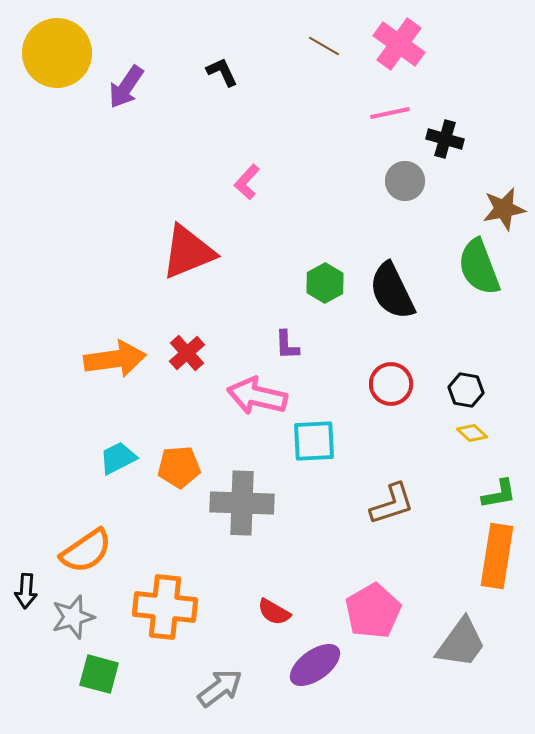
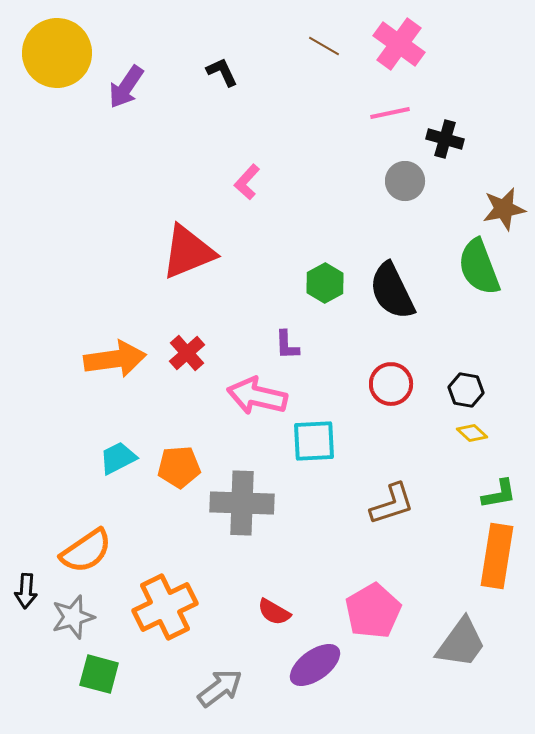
orange cross: rotated 32 degrees counterclockwise
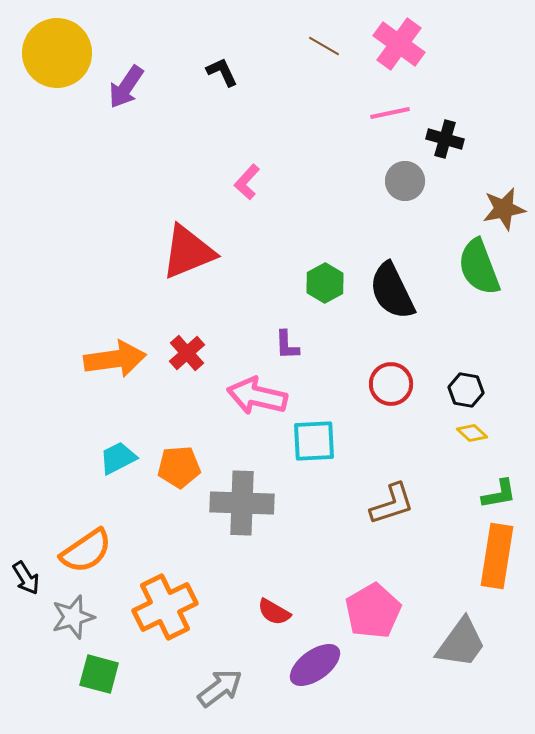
black arrow: moved 13 px up; rotated 36 degrees counterclockwise
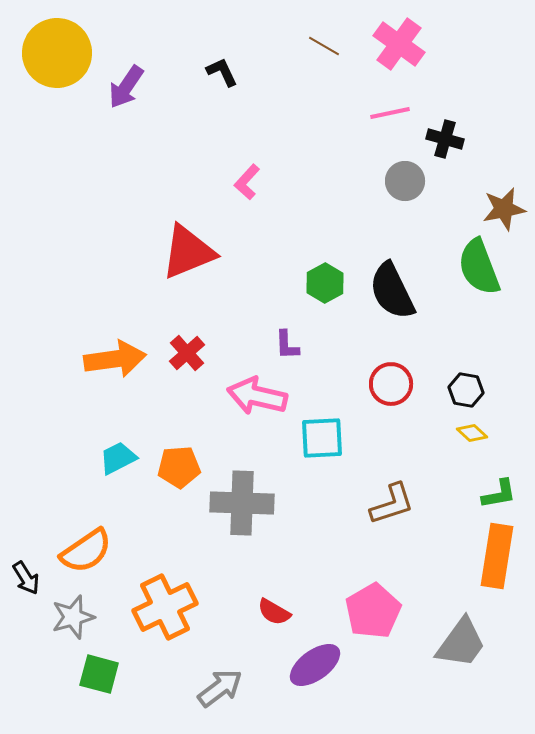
cyan square: moved 8 px right, 3 px up
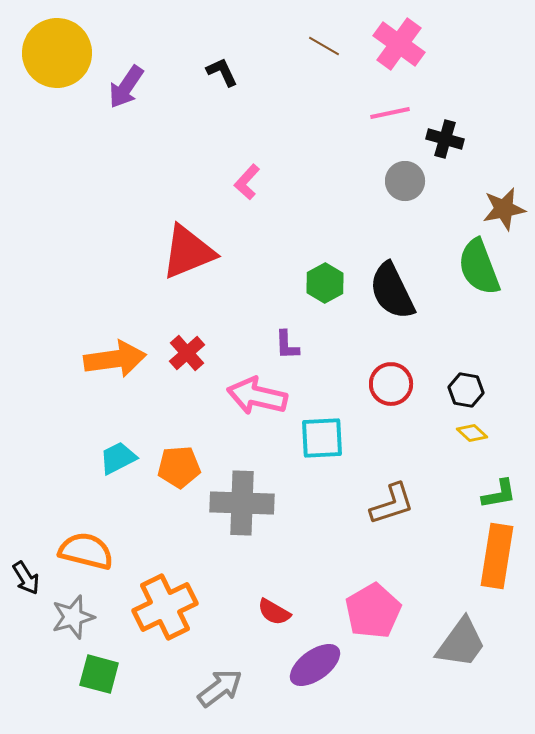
orange semicircle: rotated 132 degrees counterclockwise
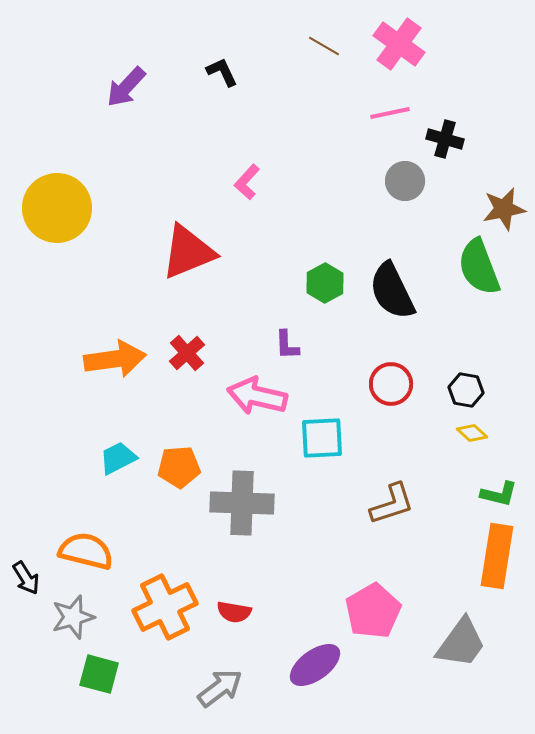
yellow circle: moved 155 px down
purple arrow: rotated 9 degrees clockwise
green L-shape: rotated 24 degrees clockwise
red semicircle: moved 40 px left; rotated 20 degrees counterclockwise
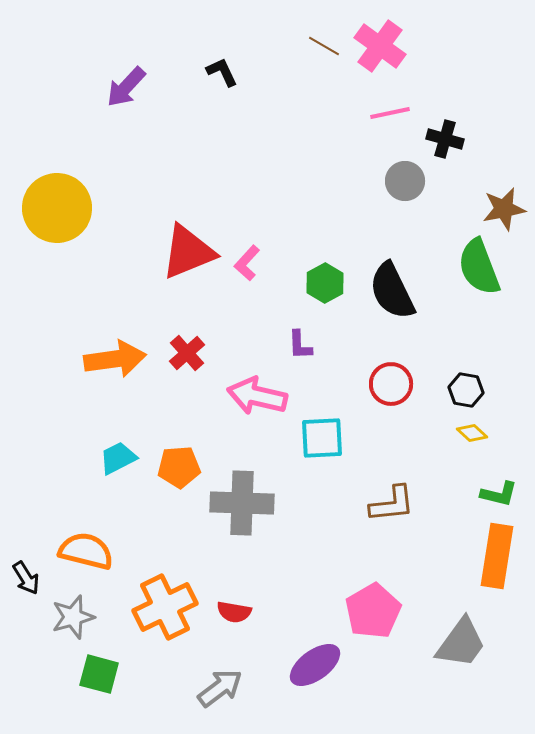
pink cross: moved 19 px left, 2 px down
pink L-shape: moved 81 px down
purple L-shape: moved 13 px right
brown L-shape: rotated 12 degrees clockwise
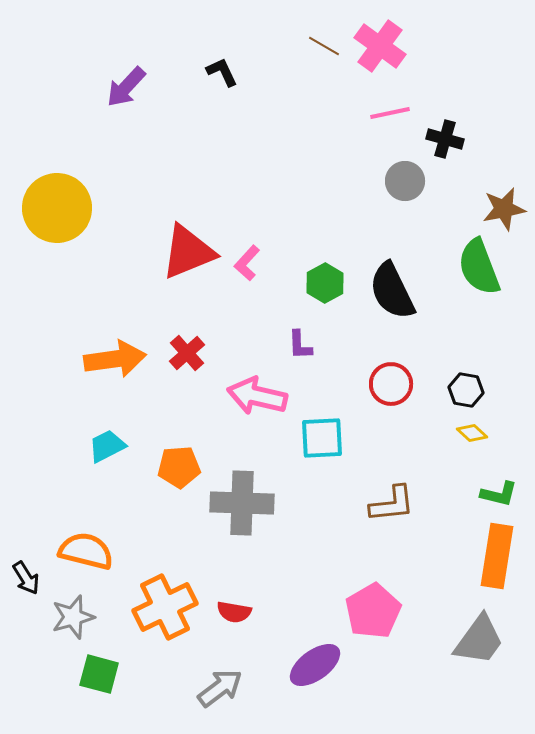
cyan trapezoid: moved 11 px left, 12 px up
gray trapezoid: moved 18 px right, 3 px up
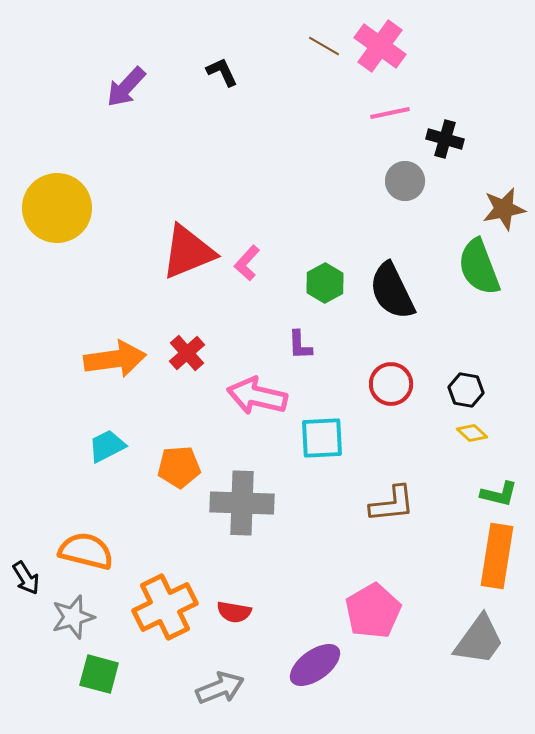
gray arrow: rotated 15 degrees clockwise
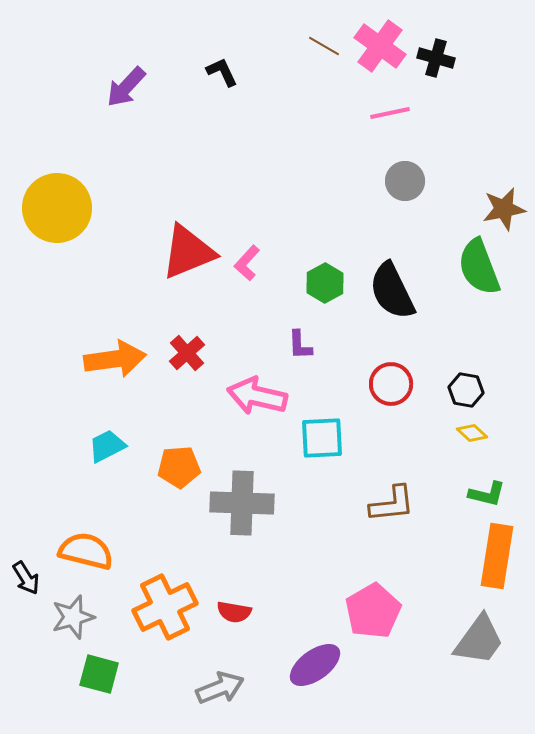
black cross: moved 9 px left, 81 px up
green L-shape: moved 12 px left
